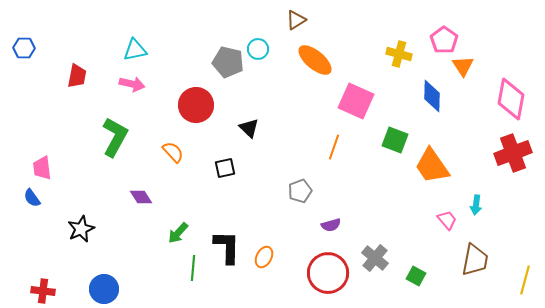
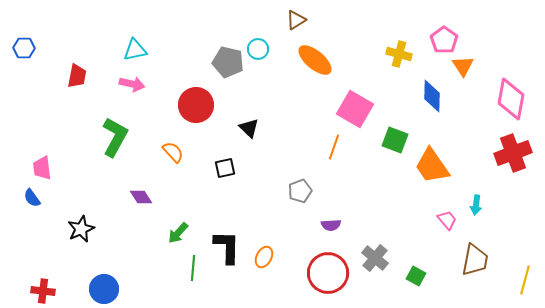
pink square at (356, 101): moved 1 px left, 8 px down; rotated 6 degrees clockwise
purple semicircle at (331, 225): rotated 12 degrees clockwise
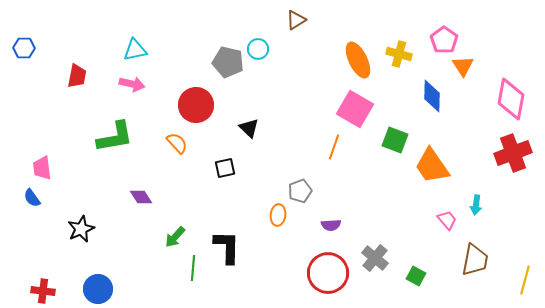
orange ellipse at (315, 60): moved 43 px right; rotated 24 degrees clockwise
green L-shape at (115, 137): rotated 51 degrees clockwise
orange semicircle at (173, 152): moved 4 px right, 9 px up
green arrow at (178, 233): moved 3 px left, 4 px down
orange ellipse at (264, 257): moved 14 px right, 42 px up; rotated 20 degrees counterclockwise
blue circle at (104, 289): moved 6 px left
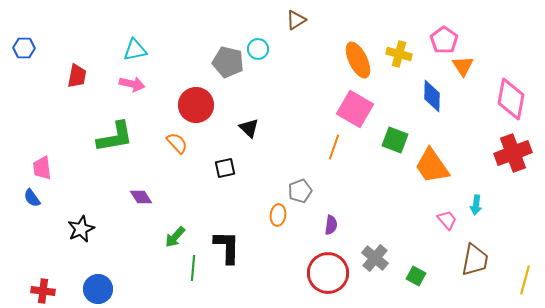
purple semicircle at (331, 225): rotated 78 degrees counterclockwise
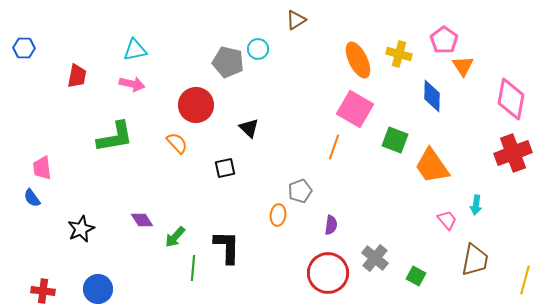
purple diamond at (141, 197): moved 1 px right, 23 px down
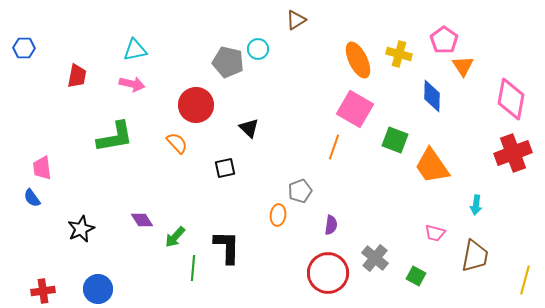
pink trapezoid at (447, 220): moved 12 px left, 13 px down; rotated 145 degrees clockwise
brown trapezoid at (475, 260): moved 4 px up
red cross at (43, 291): rotated 15 degrees counterclockwise
